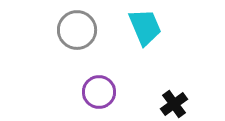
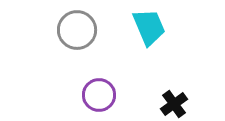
cyan trapezoid: moved 4 px right
purple circle: moved 3 px down
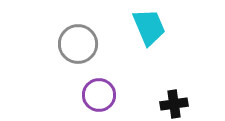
gray circle: moved 1 px right, 14 px down
black cross: rotated 28 degrees clockwise
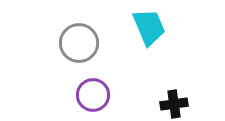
gray circle: moved 1 px right, 1 px up
purple circle: moved 6 px left
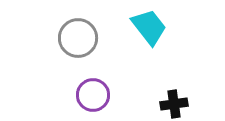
cyan trapezoid: rotated 15 degrees counterclockwise
gray circle: moved 1 px left, 5 px up
